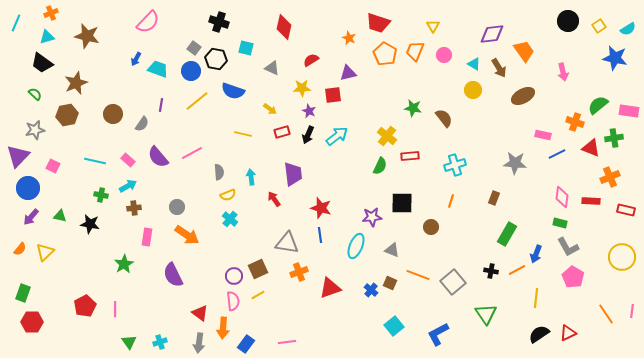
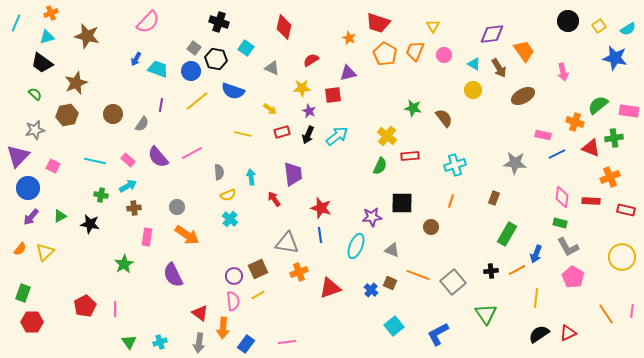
cyan square at (246, 48): rotated 21 degrees clockwise
green triangle at (60, 216): rotated 40 degrees counterclockwise
black cross at (491, 271): rotated 16 degrees counterclockwise
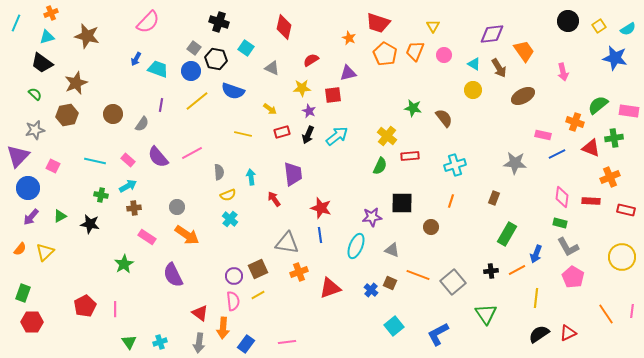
pink rectangle at (147, 237): rotated 66 degrees counterclockwise
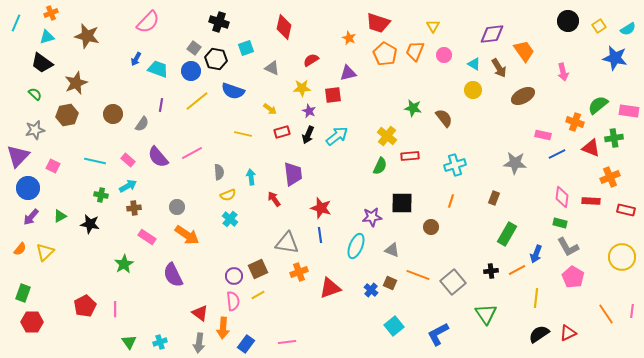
cyan square at (246, 48): rotated 35 degrees clockwise
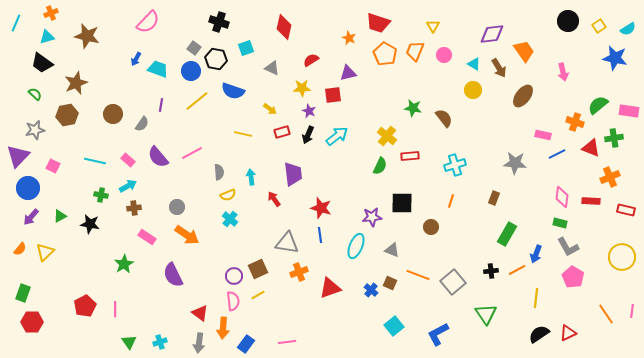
brown ellipse at (523, 96): rotated 25 degrees counterclockwise
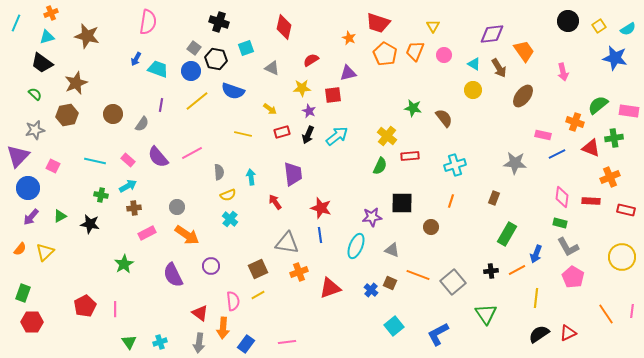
pink semicircle at (148, 22): rotated 35 degrees counterclockwise
red arrow at (274, 199): moved 1 px right, 3 px down
pink rectangle at (147, 237): moved 4 px up; rotated 60 degrees counterclockwise
purple circle at (234, 276): moved 23 px left, 10 px up
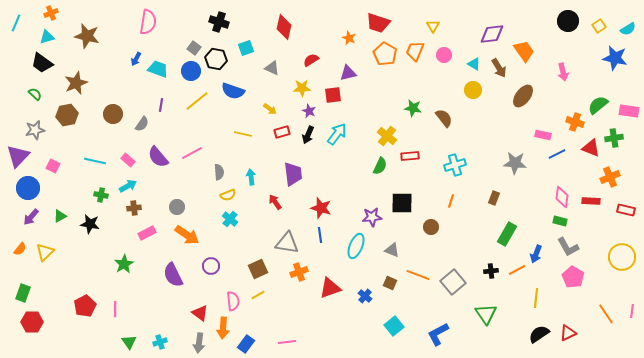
cyan arrow at (337, 136): moved 2 px up; rotated 15 degrees counterclockwise
green rectangle at (560, 223): moved 2 px up
blue cross at (371, 290): moved 6 px left, 6 px down
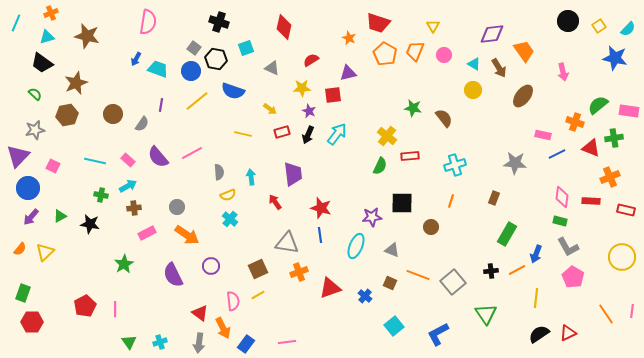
cyan semicircle at (628, 29): rotated 14 degrees counterclockwise
orange arrow at (223, 328): rotated 30 degrees counterclockwise
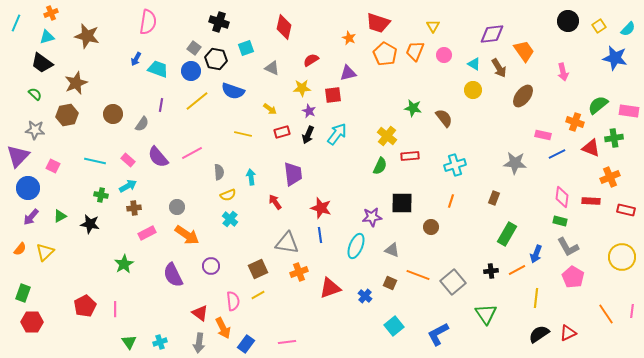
gray star at (35, 130): rotated 18 degrees clockwise
